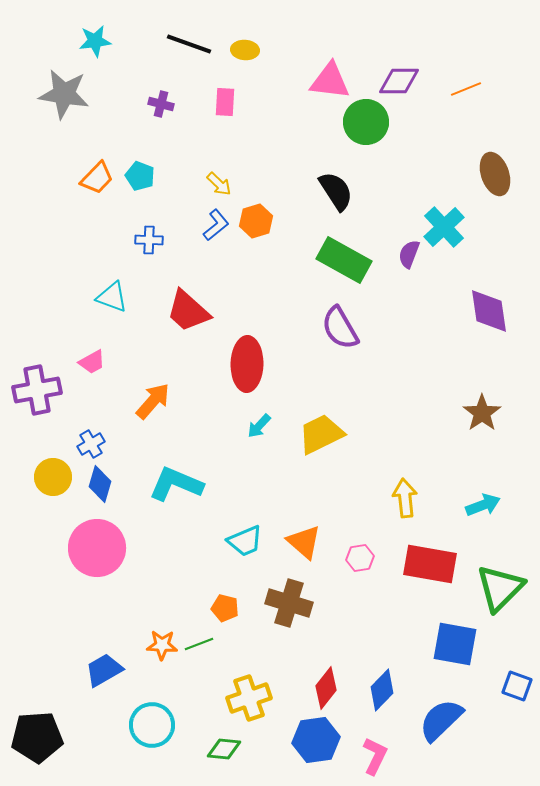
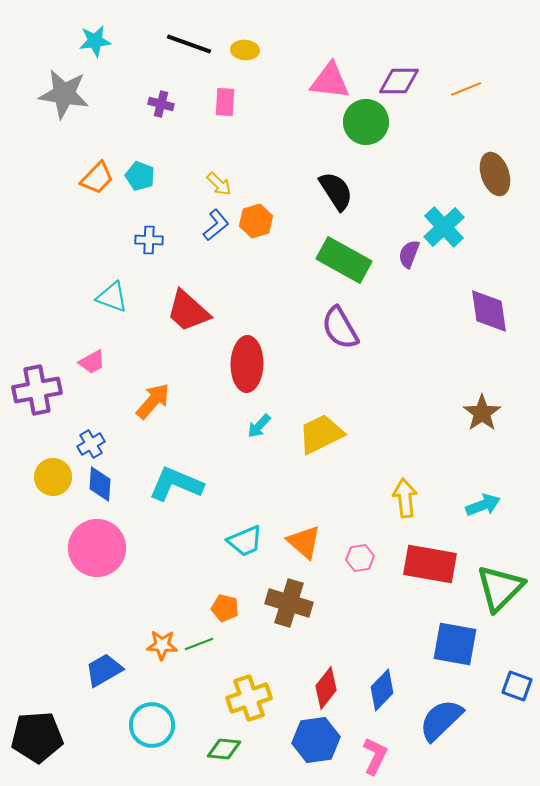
blue diamond at (100, 484): rotated 12 degrees counterclockwise
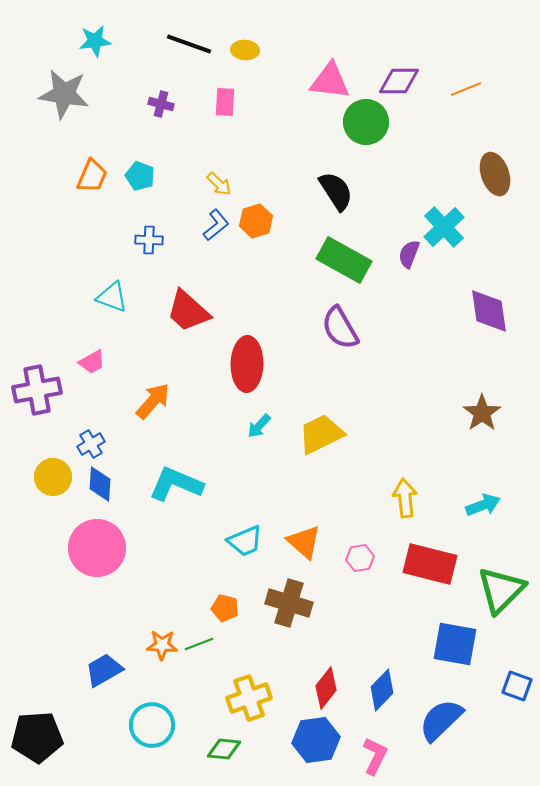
orange trapezoid at (97, 178): moved 5 px left, 2 px up; rotated 21 degrees counterclockwise
red rectangle at (430, 564): rotated 4 degrees clockwise
green triangle at (500, 588): moved 1 px right, 2 px down
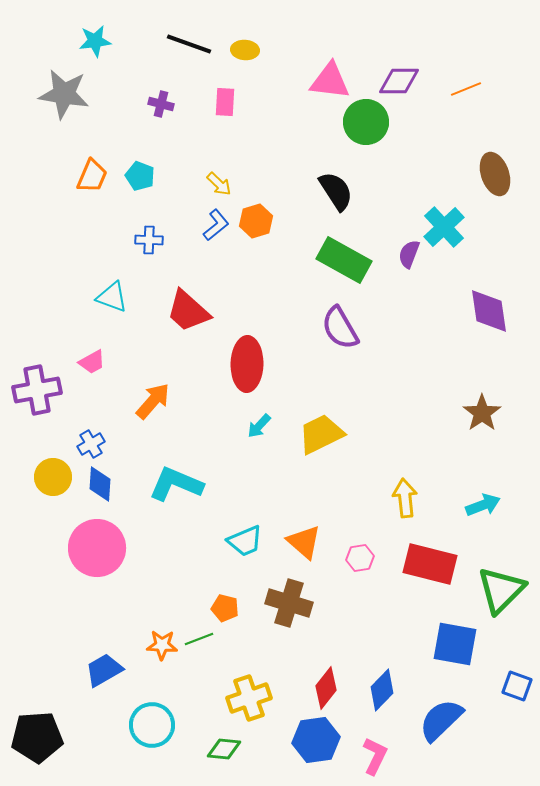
green line at (199, 644): moved 5 px up
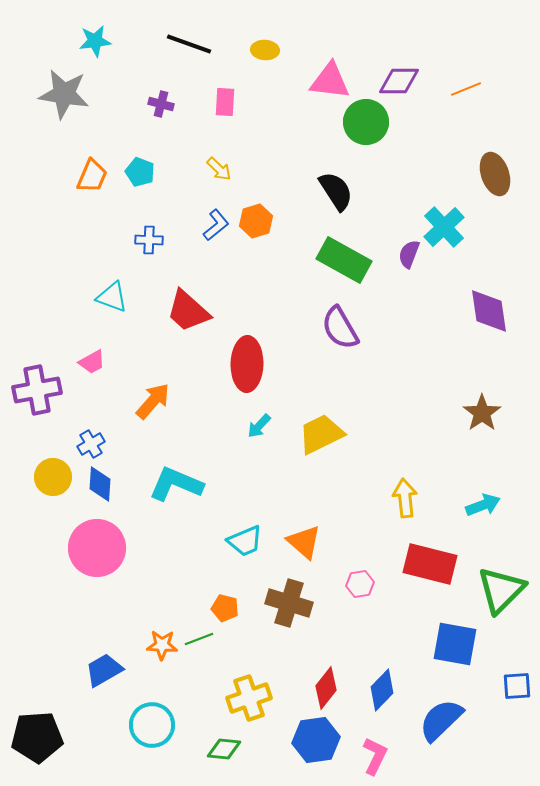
yellow ellipse at (245, 50): moved 20 px right
cyan pentagon at (140, 176): moved 4 px up
yellow arrow at (219, 184): moved 15 px up
pink hexagon at (360, 558): moved 26 px down
blue square at (517, 686): rotated 24 degrees counterclockwise
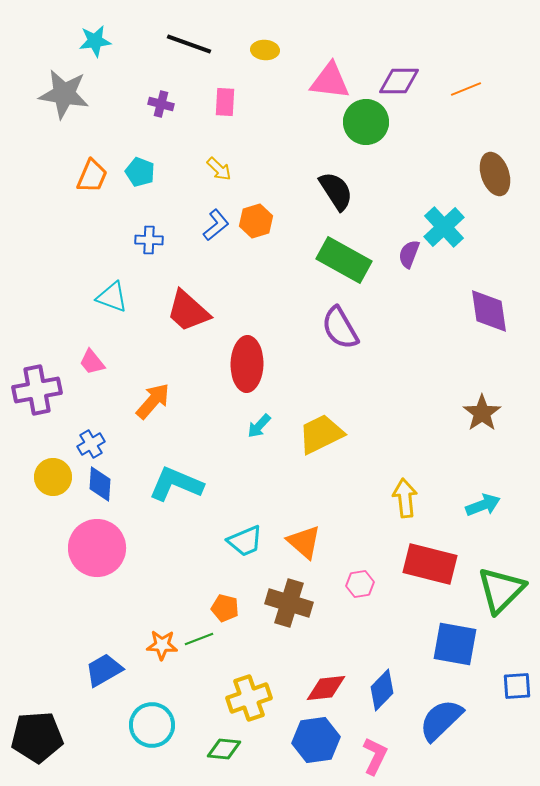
pink trapezoid at (92, 362): rotated 80 degrees clockwise
red diamond at (326, 688): rotated 45 degrees clockwise
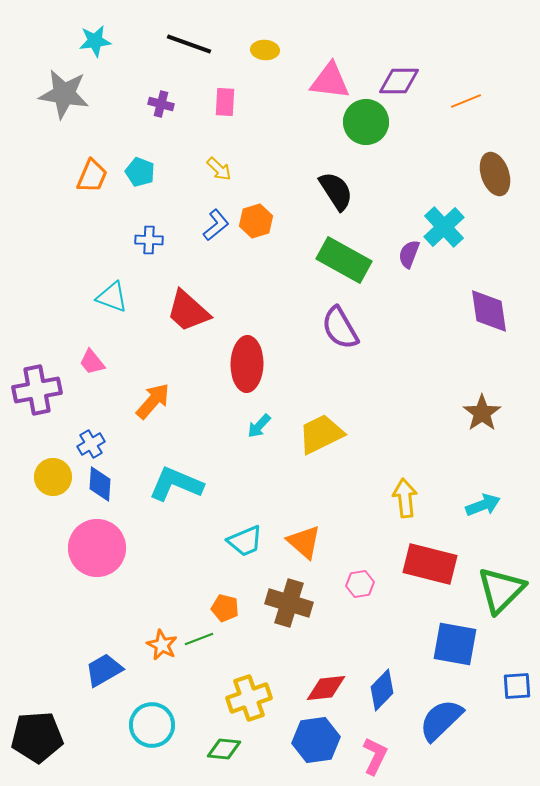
orange line at (466, 89): moved 12 px down
orange star at (162, 645): rotated 24 degrees clockwise
